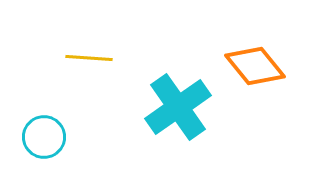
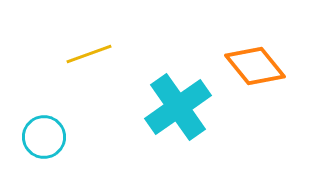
yellow line: moved 4 px up; rotated 24 degrees counterclockwise
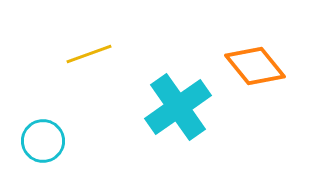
cyan circle: moved 1 px left, 4 px down
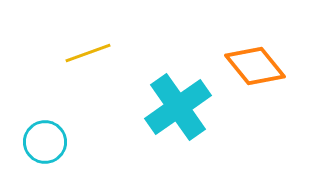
yellow line: moved 1 px left, 1 px up
cyan circle: moved 2 px right, 1 px down
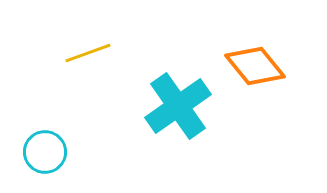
cyan cross: moved 1 px up
cyan circle: moved 10 px down
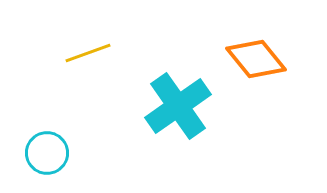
orange diamond: moved 1 px right, 7 px up
cyan circle: moved 2 px right, 1 px down
